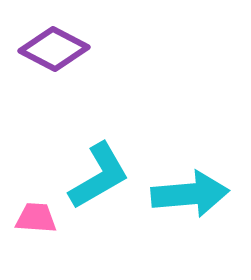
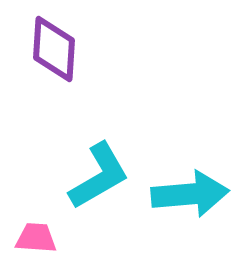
purple diamond: rotated 66 degrees clockwise
pink trapezoid: moved 20 px down
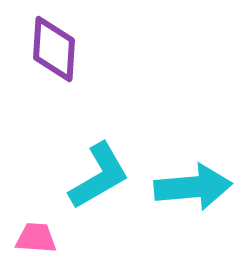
cyan arrow: moved 3 px right, 7 px up
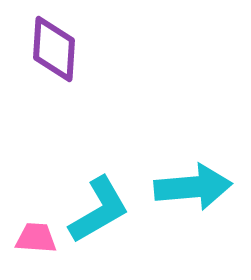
cyan L-shape: moved 34 px down
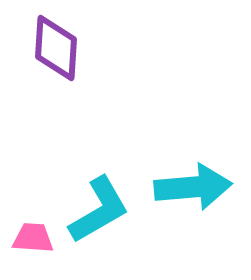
purple diamond: moved 2 px right, 1 px up
pink trapezoid: moved 3 px left
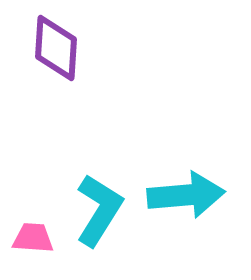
cyan arrow: moved 7 px left, 8 px down
cyan L-shape: rotated 28 degrees counterclockwise
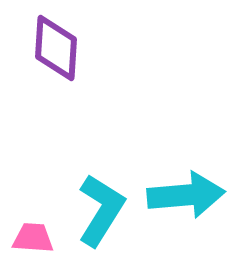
cyan L-shape: moved 2 px right
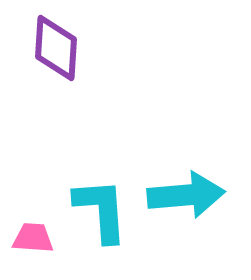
cyan L-shape: rotated 36 degrees counterclockwise
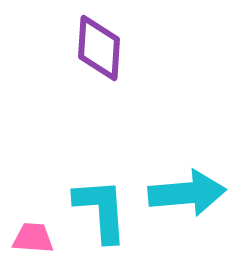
purple diamond: moved 43 px right
cyan arrow: moved 1 px right, 2 px up
